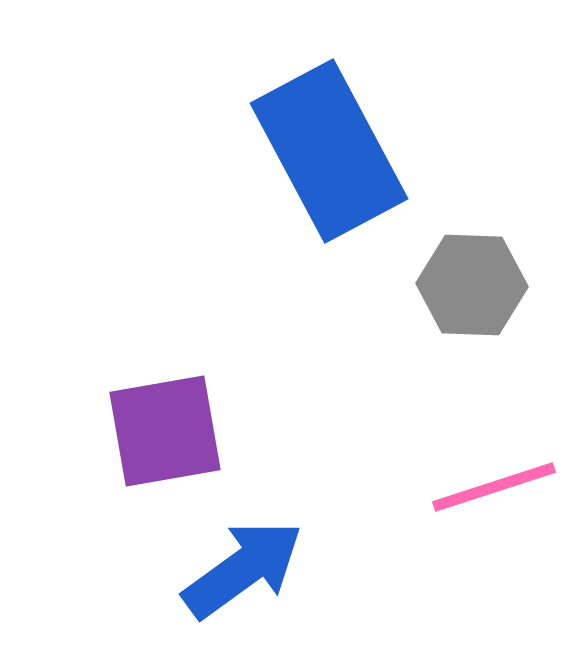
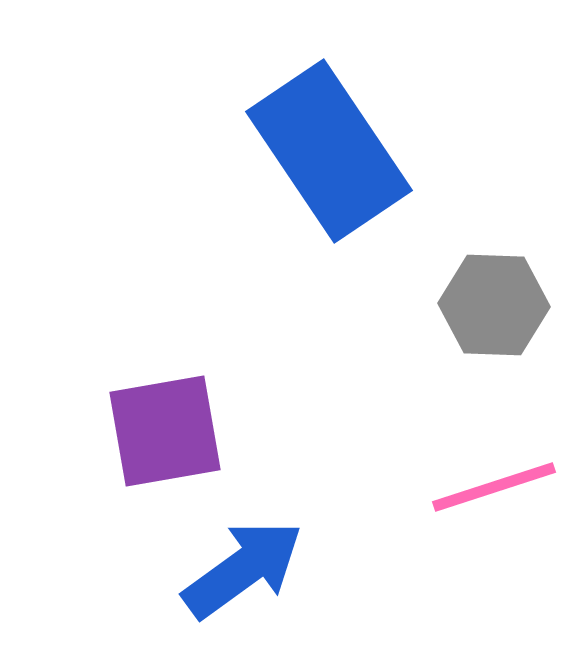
blue rectangle: rotated 6 degrees counterclockwise
gray hexagon: moved 22 px right, 20 px down
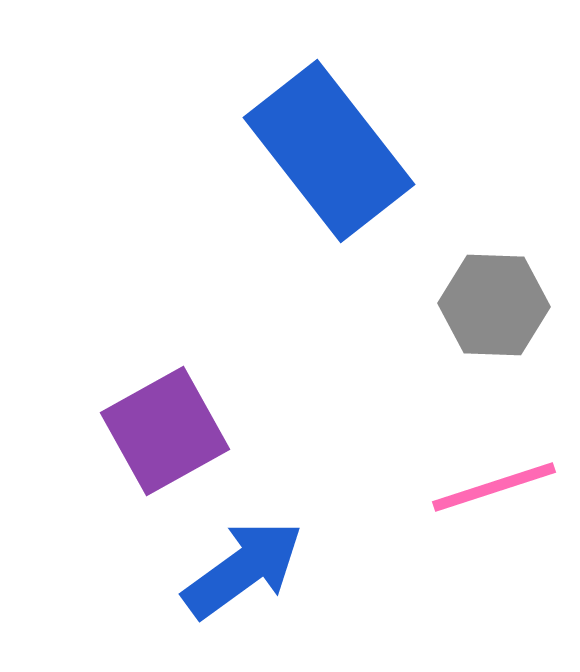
blue rectangle: rotated 4 degrees counterclockwise
purple square: rotated 19 degrees counterclockwise
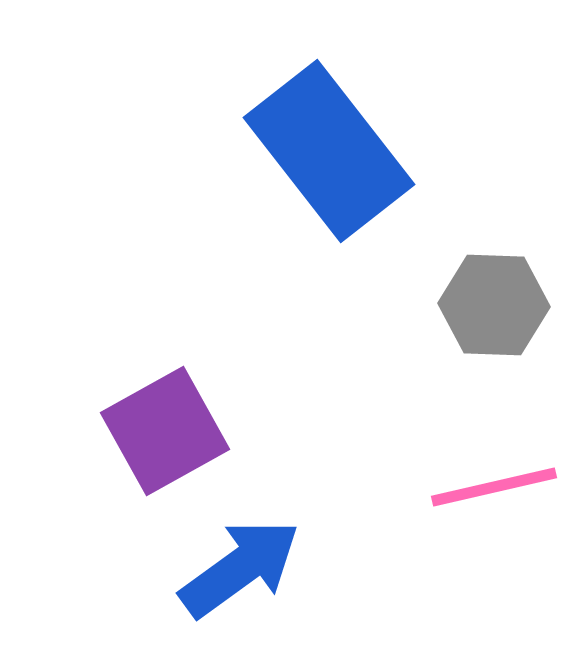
pink line: rotated 5 degrees clockwise
blue arrow: moved 3 px left, 1 px up
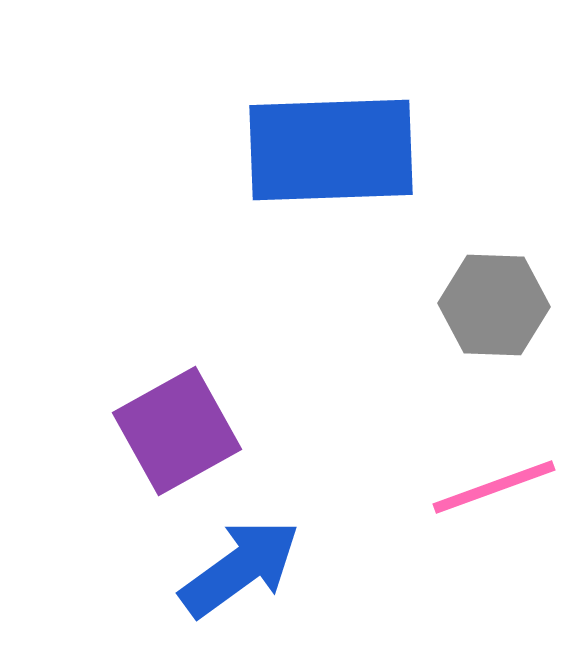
blue rectangle: moved 2 px right, 1 px up; rotated 54 degrees counterclockwise
purple square: moved 12 px right
pink line: rotated 7 degrees counterclockwise
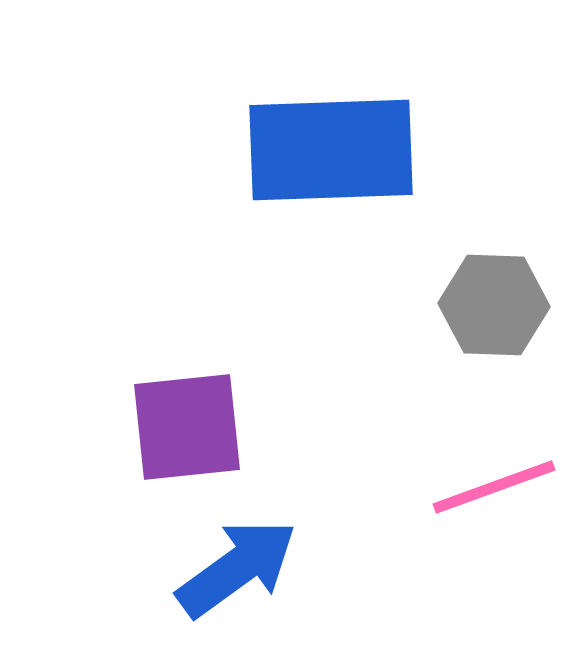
purple square: moved 10 px right, 4 px up; rotated 23 degrees clockwise
blue arrow: moved 3 px left
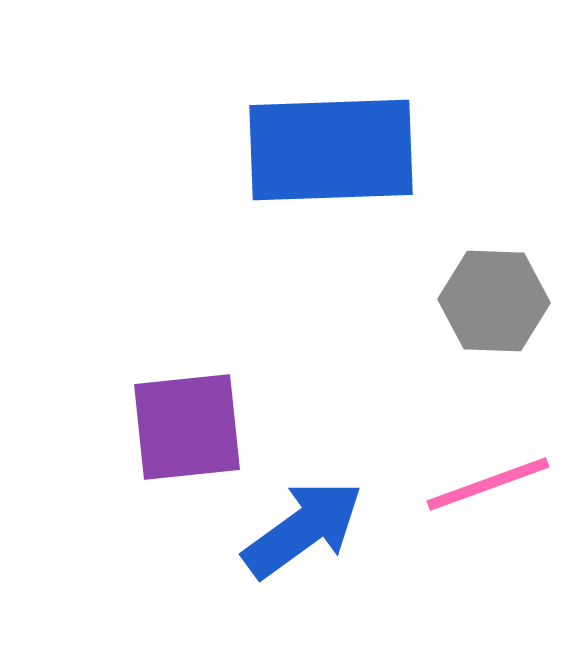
gray hexagon: moved 4 px up
pink line: moved 6 px left, 3 px up
blue arrow: moved 66 px right, 39 px up
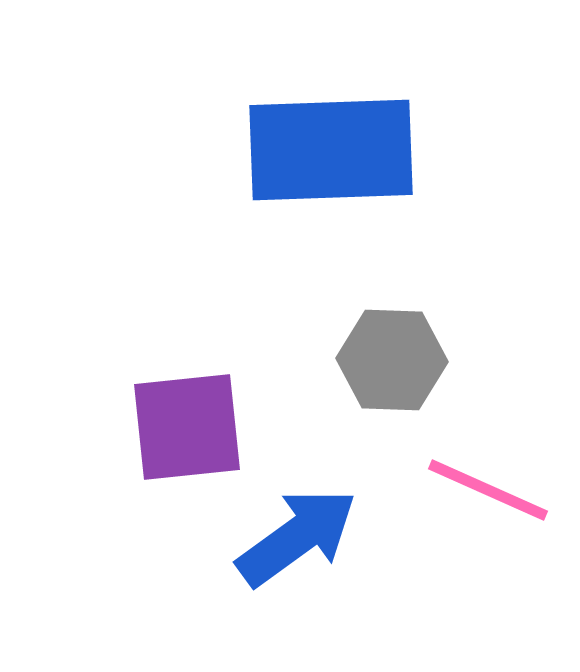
gray hexagon: moved 102 px left, 59 px down
pink line: moved 6 px down; rotated 44 degrees clockwise
blue arrow: moved 6 px left, 8 px down
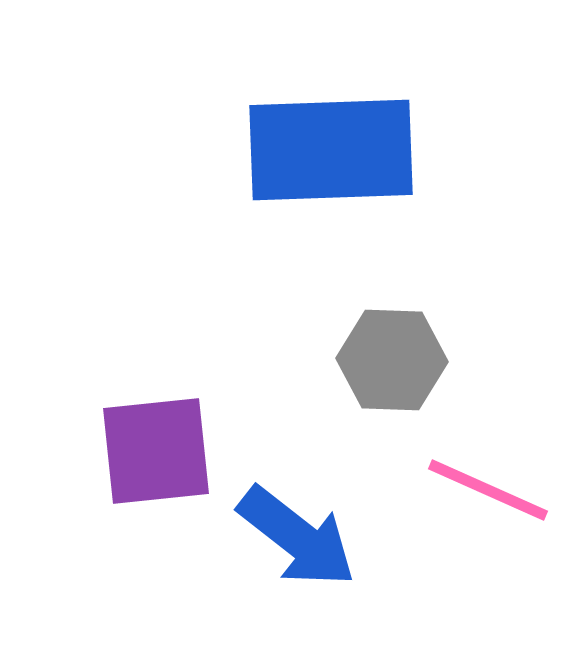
purple square: moved 31 px left, 24 px down
blue arrow: rotated 74 degrees clockwise
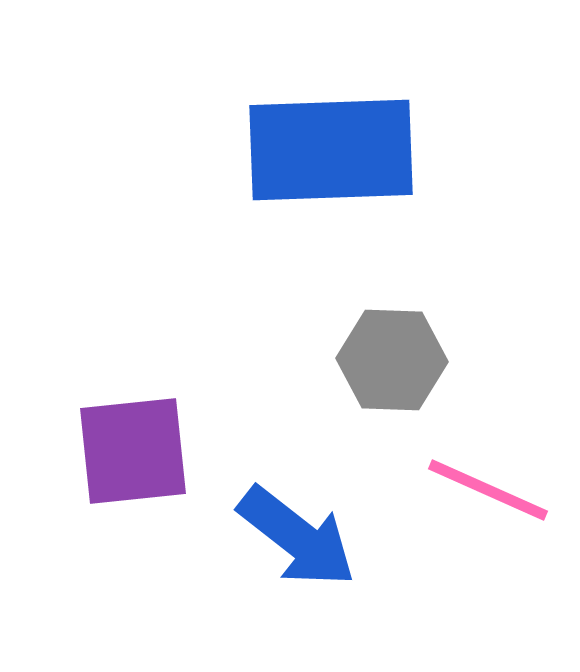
purple square: moved 23 px left
